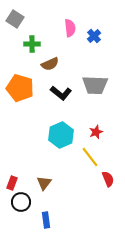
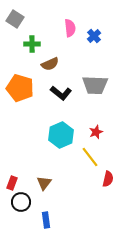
red semicircle: rotated 35 degrees clockwise
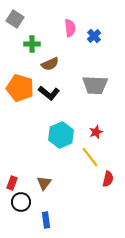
black L-shape: moved 12 px left
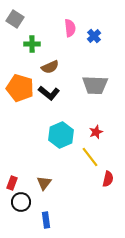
brown semicircle: moved 3 px down
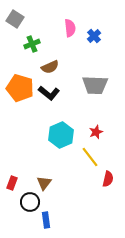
green cross: rotated 21 degrees counterclockwise
black circle: moved 9 px right
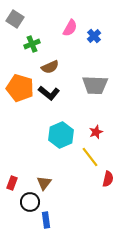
pink semicircle: rotated 36 degrees clockwise
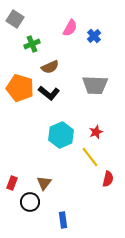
blue rectangle: moved 17 px right
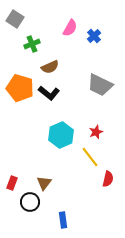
gray trapezoid: moved 5 px right; rotated 24 degrees clockwise
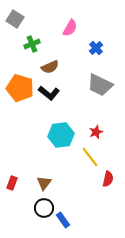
blue cross: moved 2 px right, 12 px down
cyan hexagon: rotated 15 degrees clockwise
black circle: moved 14 px right, 6 px down
blue rectangle: rotated 28 degrees counterclockwise
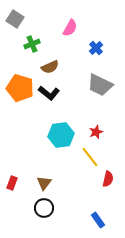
blue rectangle: moved 35 px right
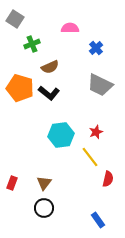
pink semicircle: rotated 120 degrees counterclockwise
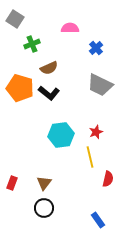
brown semicircle: moved 1 px left, 1 px down
yellow line: rotated 25 degrees clockwise
